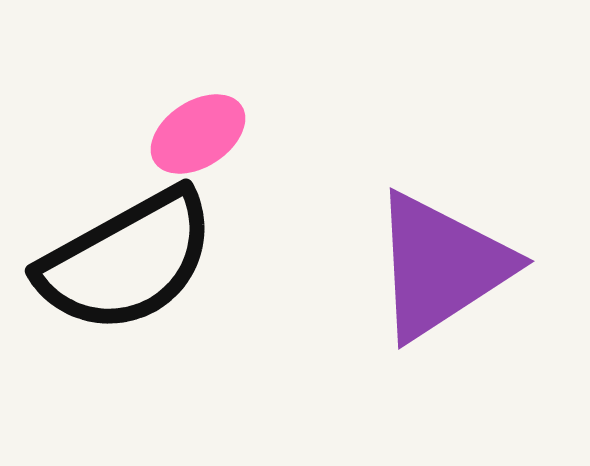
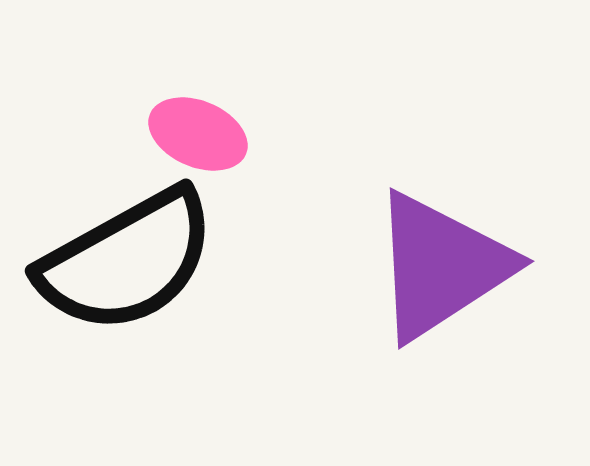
pink ellipse: rotated 56 degrees clockwise
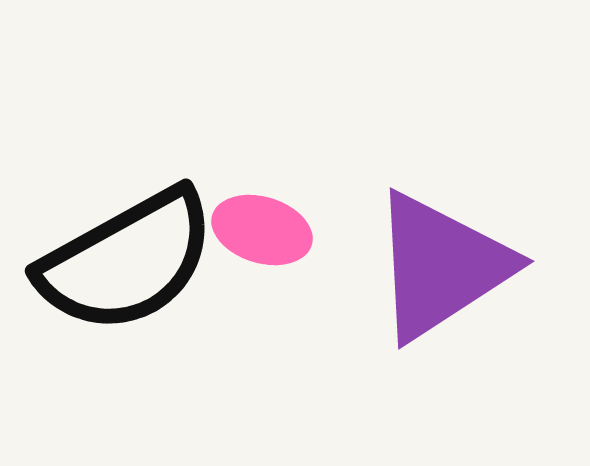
pink ellipse: moved 64 px right, 96 px down; rotated 6 degrees counterclockwise
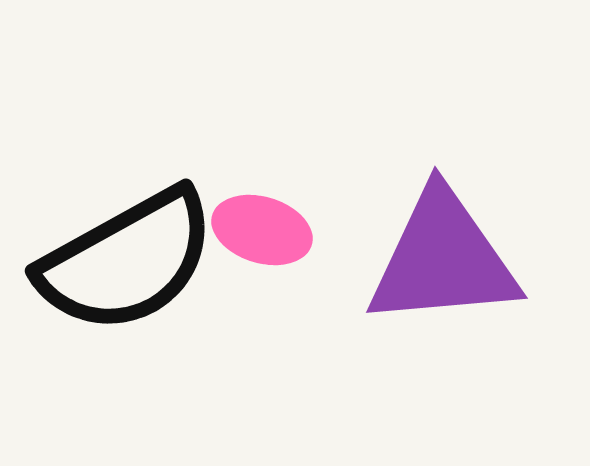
purple triangle: moved 2 px right, 7 px up; rotated 28 degrees clockwise
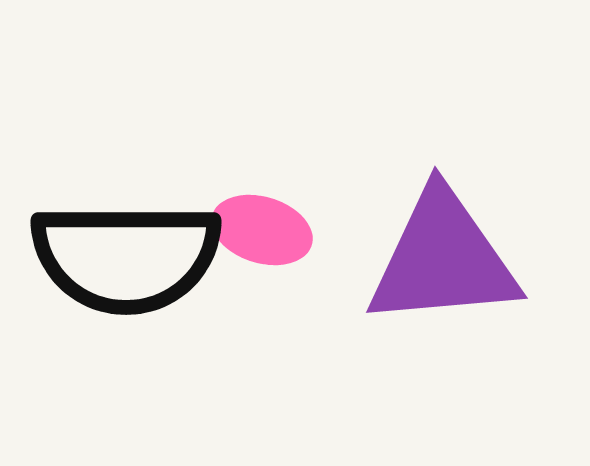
black semicircle: moved 1 px left, 4 px up; rotated 29 degrees clockwise
